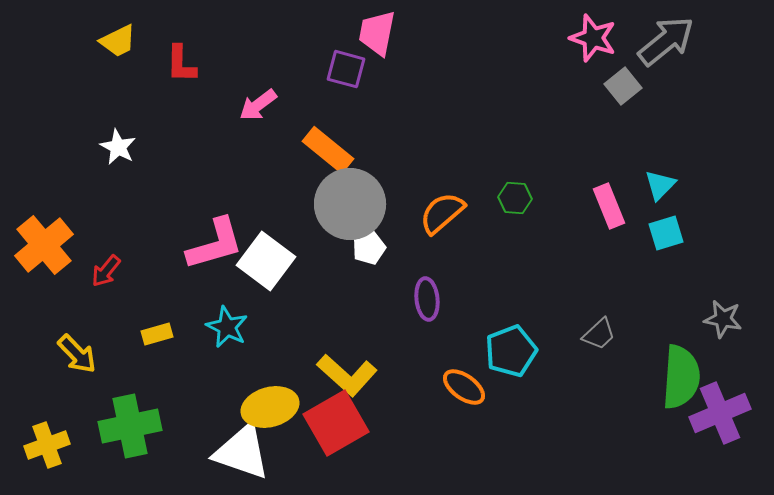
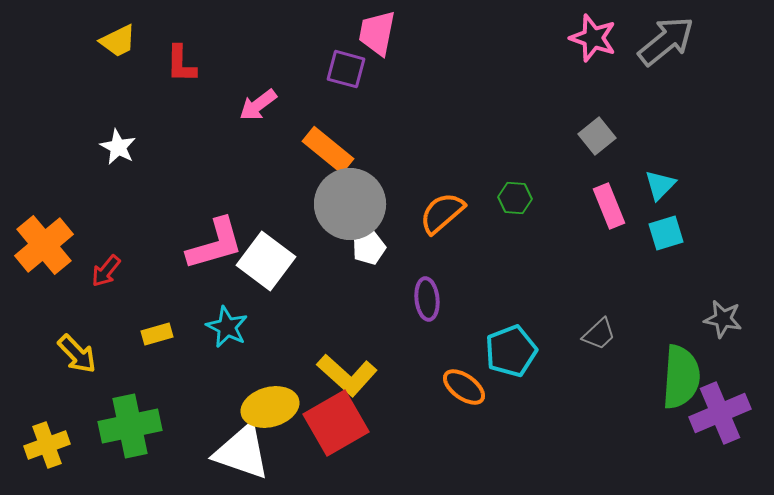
gray square: moved 26 px left, 50 px down
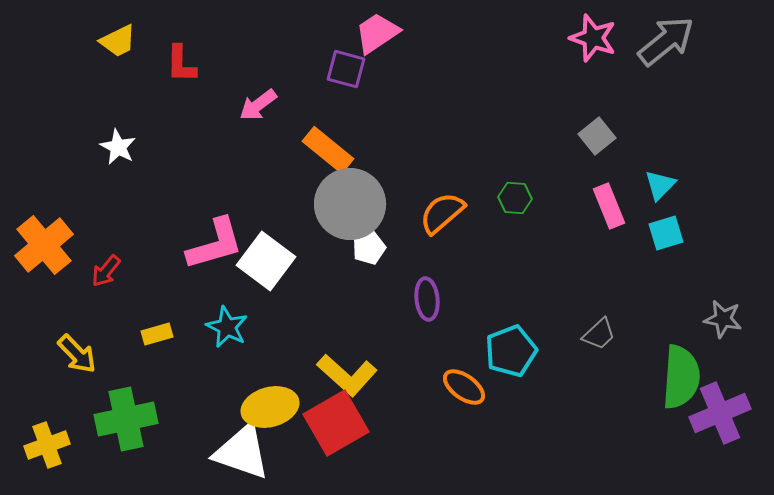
pink trapezoid: rotated 45 degrees clockwise
green cross: moved 4 px left, 7 px up
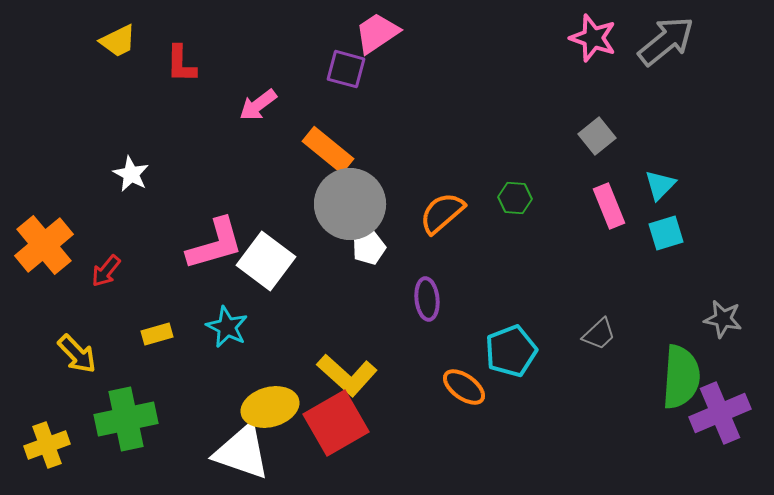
white star: moved 13 px right, 27 px down
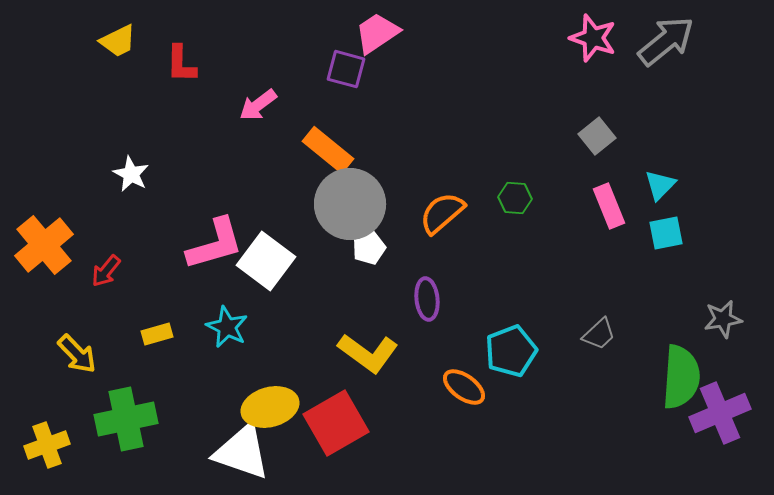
cyan square: rotated 6 degrees clockwise
gray star: rotated 21 degrees counterclockwise
yellow L-shape: moved 21 px right, 22 px up; rotated 6 degrees counterclockwise
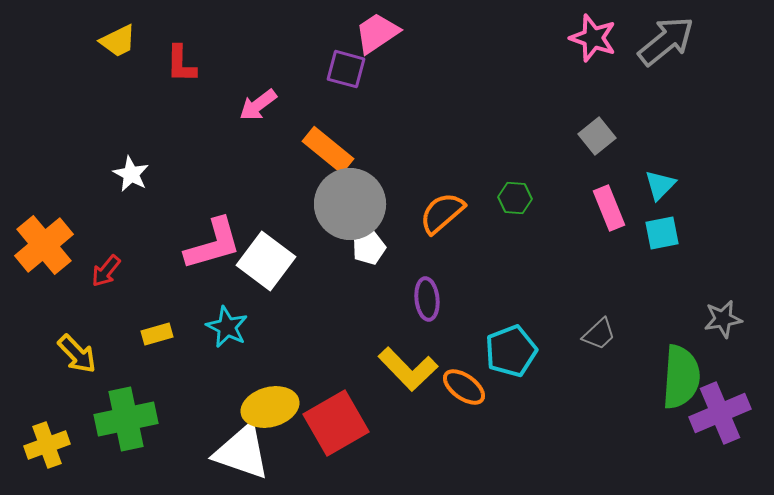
pink rectangle: moved 2 px down
cyan square: moved 4 px left
pink L-shape: moved 2 px left
yellow L-shape: moved 40 px right, 16 px down; rotated 10 degrees clockwise
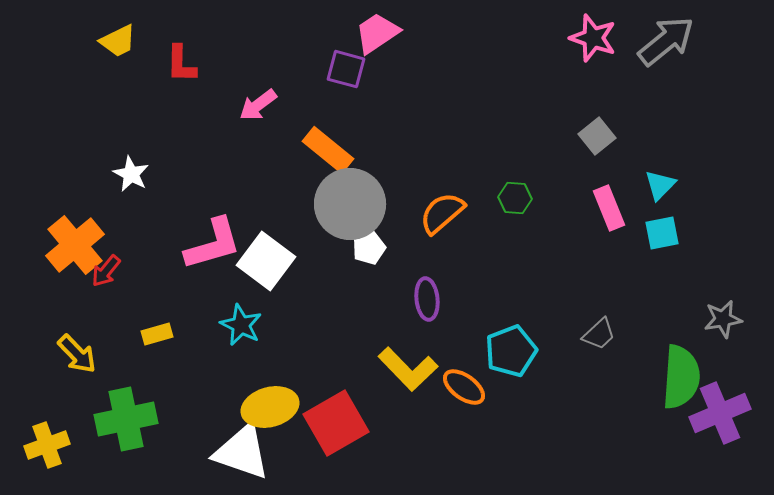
orange cross: moved 31 px right
cyan star: moved 14 px right, 2 px up
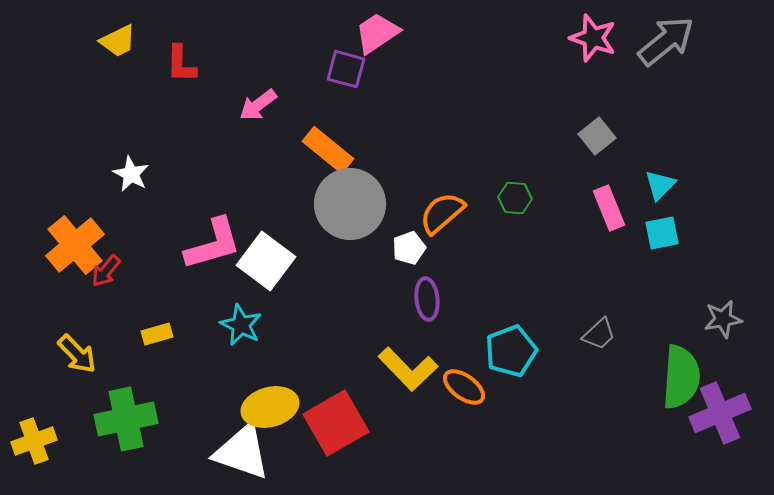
white pentagon: moved 40 px right
yellow cross: moved 13 px left, 4 px up
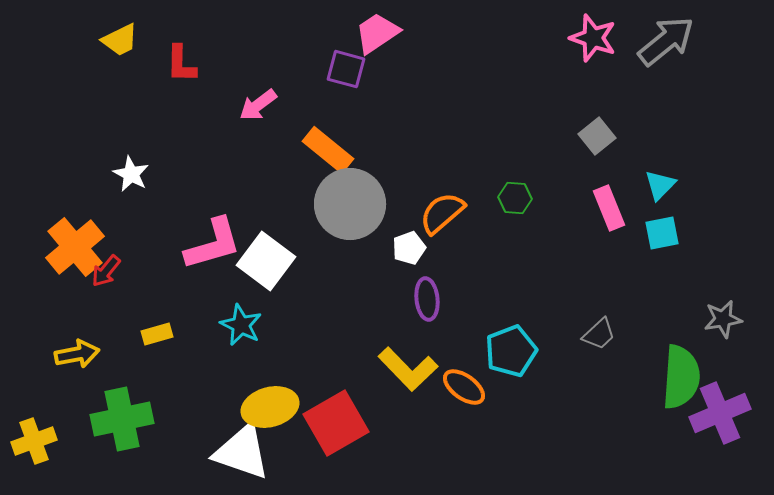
yellow trapezoid: moved 2 px right, 1 px up
orange cross: moved 2 px down
yellow arrow: rotated 57 degrees counterclockwise
green cross: moved 4 px left
